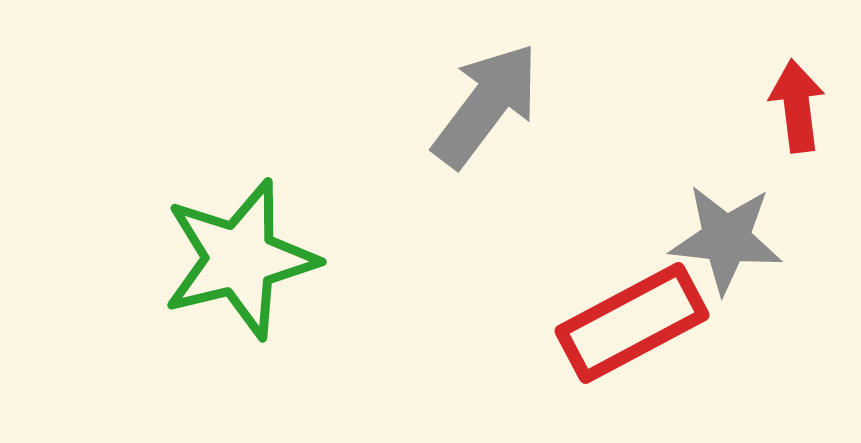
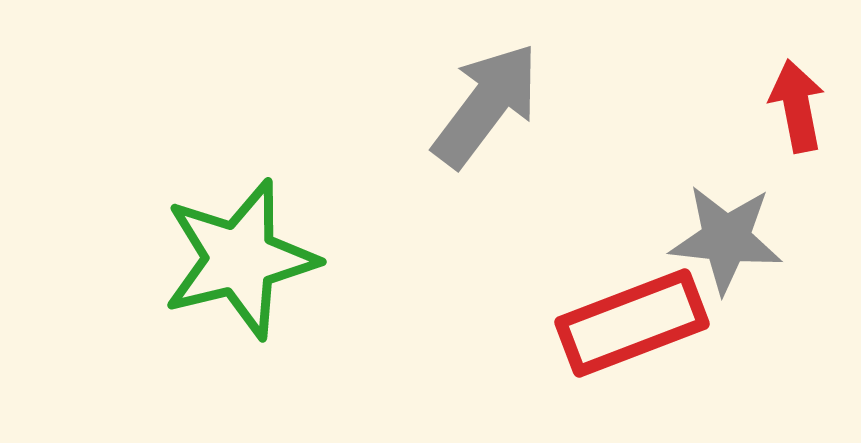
red arrow: rotated 4 degrees counterclockwise
red rectangle: rotated 7 degrees clockwise
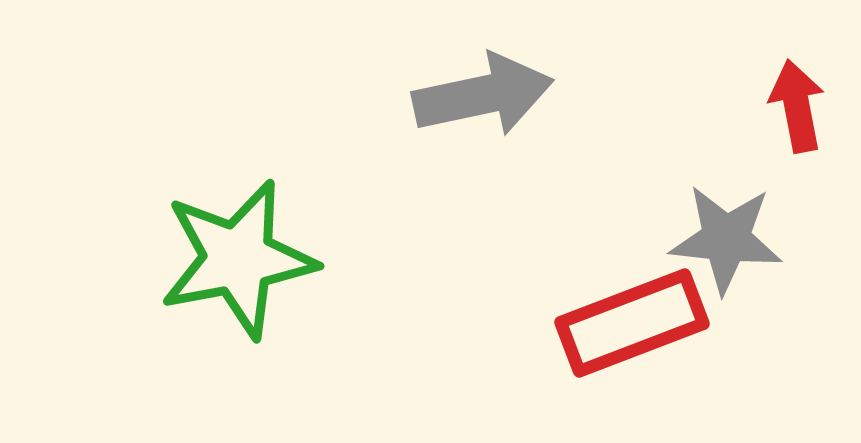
gray arrow: moved 3 px left, 10 px up; rotated 41 degrees clockwise
green star: moved 2 px left; rotated 3 degrees clockwise
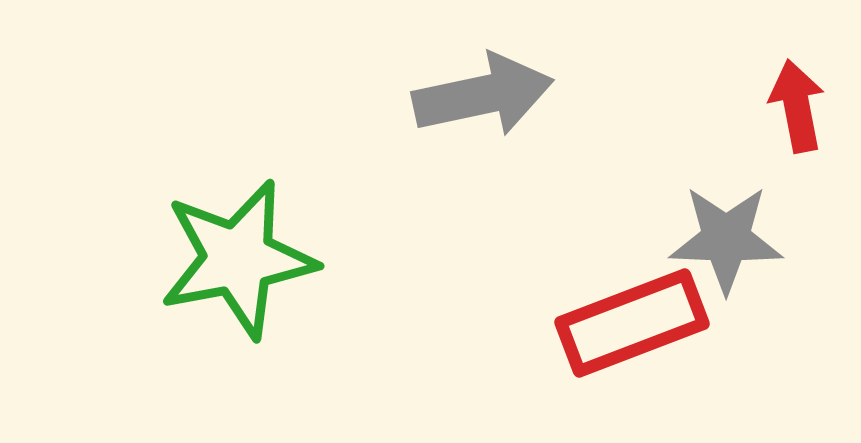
gray star: rotated 4 degrees counterclockwise
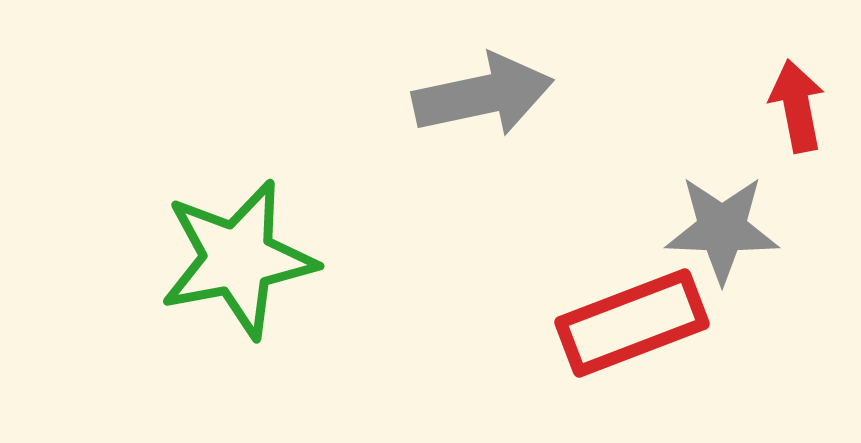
gray star: moved 4 px left, 10 px up
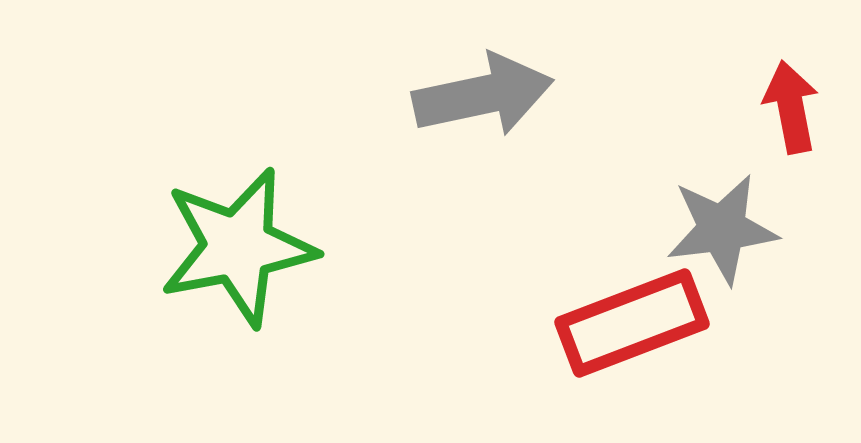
red arrow: moved 6 px left, 1 px down
gray star: rotated 9 degrees counterclockwise
green star: moved 12 px up
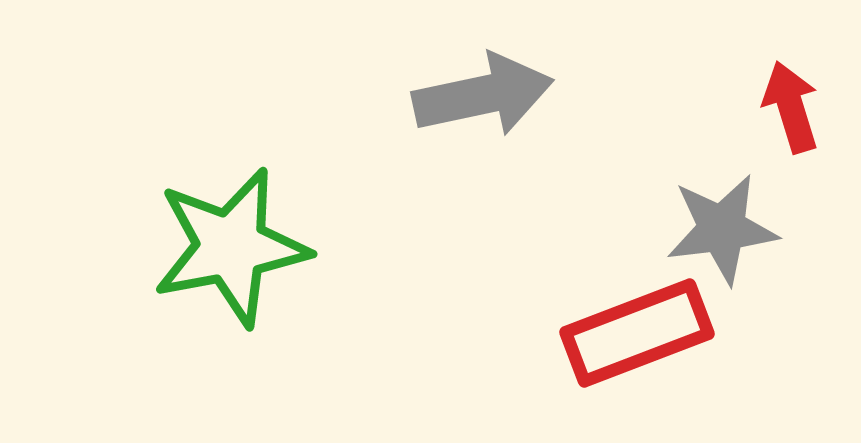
red arrow: rotated 6 degrees counterclockwise
green star: moved 7 px left
red rectangle: moved 5 px right, 10 px down
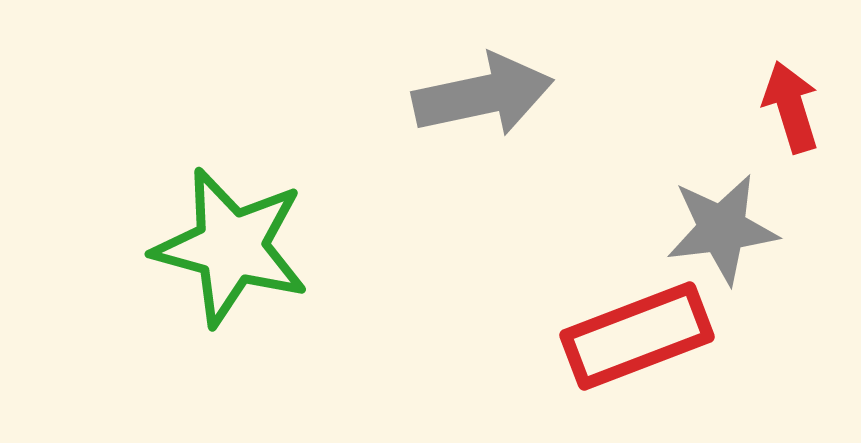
green star: rotated 26 degrees clockwise
red rectangle: moved 3 px down
